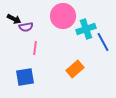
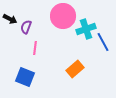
black arrow: moved 4 px left
purple semicircle: rotated 120 degrees clockwise
blue square: rotated 30 degrees clockwise
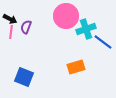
pink circle: moved 3 px right
blue line: rotated 24 degrees counterclockwise
pink line: moved 24 px left, 16 px up
orange rectangle: moved 1 px right, 2 px up; rotated 24 degrees clockwise
blue square: moved 1 px left
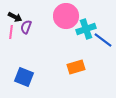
black arrow: moved 5 px right, 2 px up
blue line: moved 2 px up
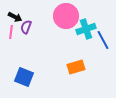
blue line: rotated 24 degrees clockwise
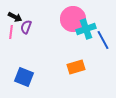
pink circle: moved 7 px right, 3 px down
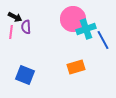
purple semicircle: rotated 24 degrees counterclockwise
blue square: moved 1 px right, 2 px up
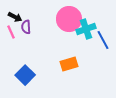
pink circle: moved 4 px left
pink line: rotated 32 degrees counterclockwise
orange rectangle: moved 7 px left, 3 px up
blue square: rotated 24 degrees clockwise
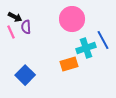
pink circle: moved 3 px right
cyan cross: moved 19 px down
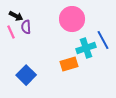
black arrow: moved 1 px right, 1 px up
blue square: moved 1 px right
